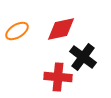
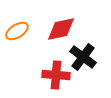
red cross: moved 2 px left, 2 px up
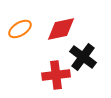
orange ellipse: moved 3 px right, 2 px up
red cross: rotated 12 degrees counterclockwise
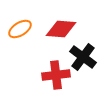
red diamond: rotated 16 degrees clockwise
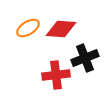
orange ellipse: moved 8 px right, 1 px up
black cross: moved 2 px right, 1 px down; rotated 32 degrees clockwise
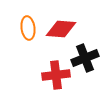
orange ellipse: rotated 65 degrees counterclockwise
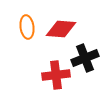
orange ellipse: moved 1 px left, 1 px up
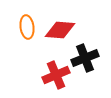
red diamond: moved 1 px left, 1 px down
red cross: rotated 16 degrees counterclockwise
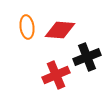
black cross: moved 2 px right, 1 px up
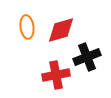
red diamond: moved 1 px right; rotated 20 degrees counterclockwise
red cross: rotated 12 degrees clockwise
